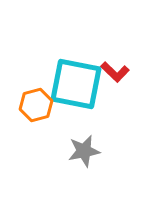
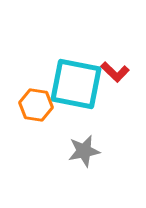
orange hexagon: rotated 24 degrees clockwise
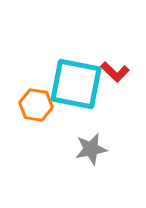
gray star: moved 7 px right, 2 px up
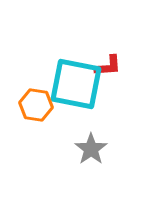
red L-shape: moved 7 px left, 6 px up; rotated 48 degrees counterclockwise
gray star: rotated 24 degrees counterclockwise
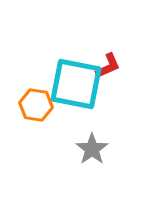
red L-shape: rotated 20 degrees counterclockwise
gray star: moved 1 px right
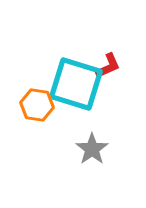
cyan square: rotated 6 degrees clockwise
orange hexagon: moved 1 px right
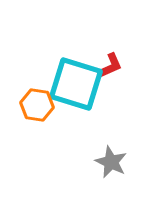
red L-shape: moved 2 px right
gray star: moved 19 px right, 13 px down; rotated 12 degrees counterclockwise
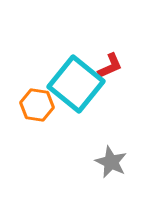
cyan square: rotated 22 degrees clockwise
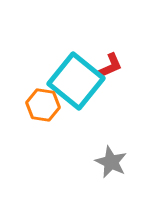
cyan square: moved 3 px up
orange hexagon: moved 6 px right
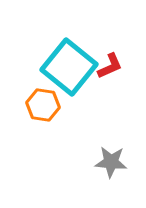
cyan square: moved 7 px left, 14 px up
gray star: rotated 20 degrees counterclockwise
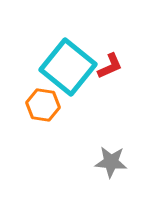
cyan square: moved 1 px left
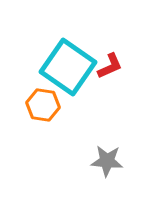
cyan square: rotated 4 degrees counterclockwise
gray star: moved 4 px left, 1 px up
